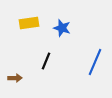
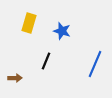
yellow rectangle: rotated 66 degrees counterclockwise
blue star: moved 3 px down
blue line: moved 2 px down
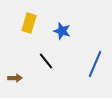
black line: rotated 60 degrees counterclockwise
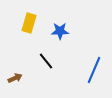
blue star: moved 2 px left; rotated 18 degrees counterclockwise
blue line: moved 1 px left, 6 px down
brown arrow: rotated 24 degrees counterclockwise
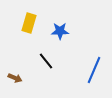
brown arrow: rotated 48 degrees clockwise
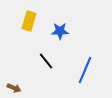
yellow rectangle: moved 2 px up
blue line: moved 9 px left
brown arrow: moved 1 px left, 10 px down
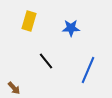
blue star: moved 11 px right, 3 px up
blue line: moved 3 px right
brown arrow: rotated 24 degrees clockwise
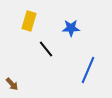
black line: moved 12 px up
brown arrow: moved 2 px left, 4 px up
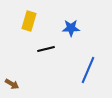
black line: rotated 66 degrees counterclockwise
brown arrow: rotated 16 degrees counterclockwise
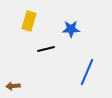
blue star: moved 1 px down
blue line: moved 1 px left, 2 px down
brown arrow: moved 1 px right, 2 px down; rotated 144 degrees clockwise
